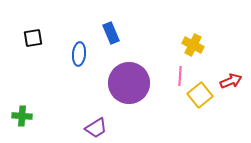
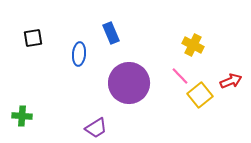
pink line: rotated 48 degrees counterclockwise
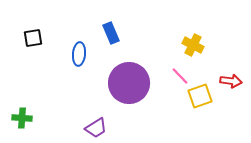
red arrow: rotated 30 degrees clockwise
yellow square: moved 1 px down; rotated 20 degrees clockwise
green cross: moved 2 px down
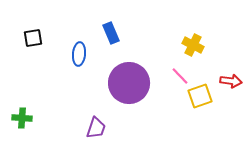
purple trapezoid: rotated 40 degrees counterclockwise
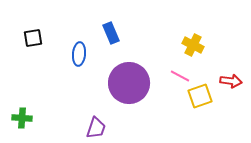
pink line: rotated 18 degrees counterclockwise
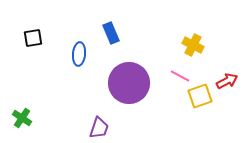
red arrow: moved 4 px left; rotated 35 degrees counterclockwise
green cross: rotated 30 degrees clockwise
purple trapezoid: moved 3 px right
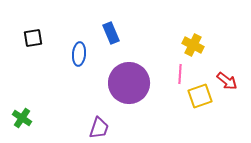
pink line: moved 2 px up; rotated 66 degrees clockwise
red arrow: rotated 65 degrees clockwise
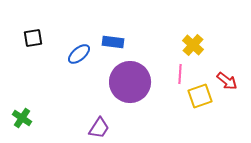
blue rectangle: moved 2 px right, 9 px down; rotated 60 degrees counterclockwise
yellow cross: rotated 15 degrees clockwise
blue ellipse: rotated 45 degrees clockwise
purple circle: moved 1 px right, 1 px up
purple trapezoid: rotated 15 degrees clockwise
